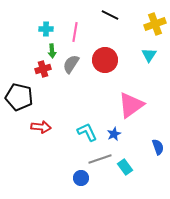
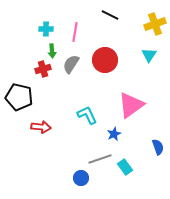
cyan L-shape: moved 17 px up
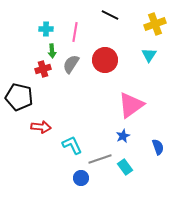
cyan L-shape: moved 15 px left, 30 px down
blue star: moved 9 px right, 2 px down
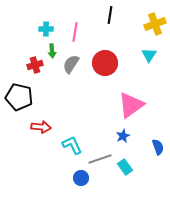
black line: rotated 72 degrees clockwise
red circle: moved 3 px down
red cross: moved 8 px left, 4 px up
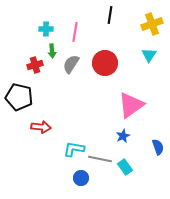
yellow cross: moved 3 px left
cyan L-shape: moved 2 px right, 4 px down; rotated 55 degrees counterclockwise
gray line: rotated 30 degrees clockwise
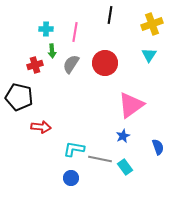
blue circle: moved 10 px left
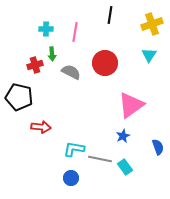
green arrow: moved 3 px down
gray semicircle: moved 8 px down; rotated 84 degrees clockwise
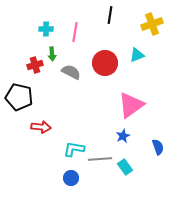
cyan triangle: moved 12 px left; rotated 35 degrees clockwise
gray line: rotated 15 degrees counterclockwise
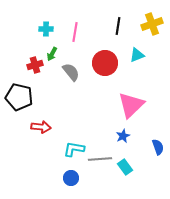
black line: moved 8 px right, 11 px down
green arrow: rotated 32 degrees clockwise
gray semicircle: rotated 24 degrees clockwise
pink triangle: rotated 8 degrees counterclockwise
